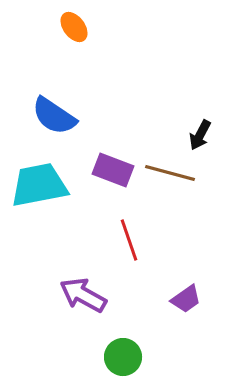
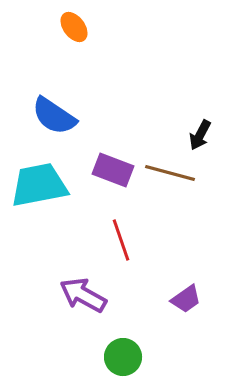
red line: moved 8 px left
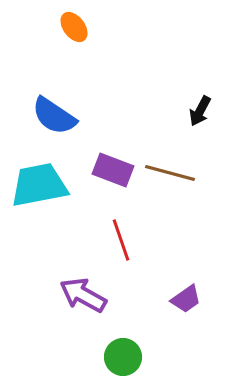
black arrow: moved 24 px up
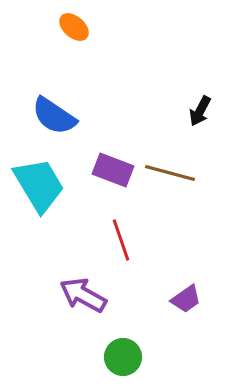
orange ellipse: rotated 12 degrees counterclockwise
cyan trapezoid: rotated 70 degrees clockwise
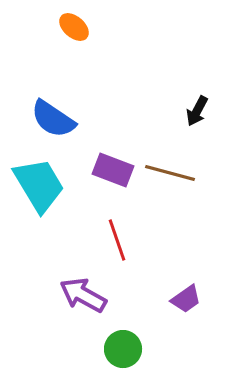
black arrow: moved 3 px left
blue semicircle: moved 1 px left, 3 px down
red line: moved 4 px left
green circle: moved 8 px up
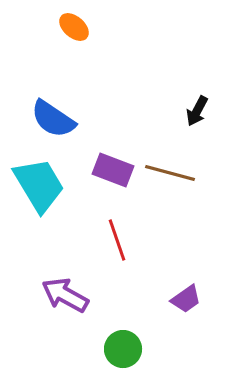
purple arrow: moved 18 px left
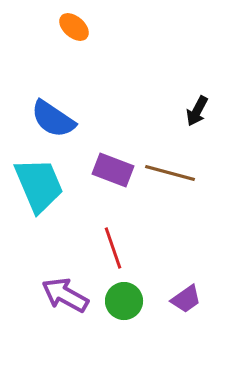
cyan trapezoid: rotated 8 degrees clockwise
red line: moved 4 px left, 8 px down
green circle: moved 1 px right, 48 px up
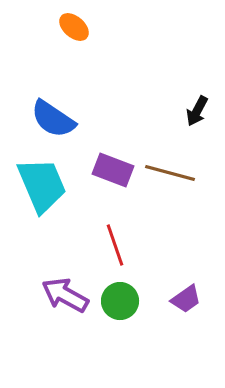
cyan trapezoid: moved 3 px right
red line: moved 2 px right, 3 px up
green circle: moved 4 px left
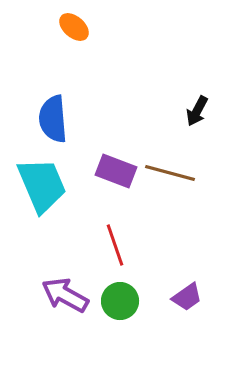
blue semicircle: rotated 51 degrees clockwise
purple rectangle: moved 3 px right, 1 px down
purple trapezoid: moved 1 px right, 2 px up
